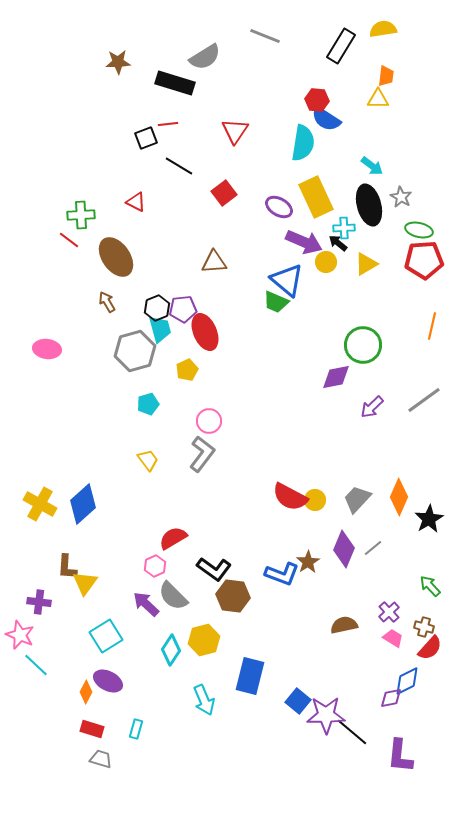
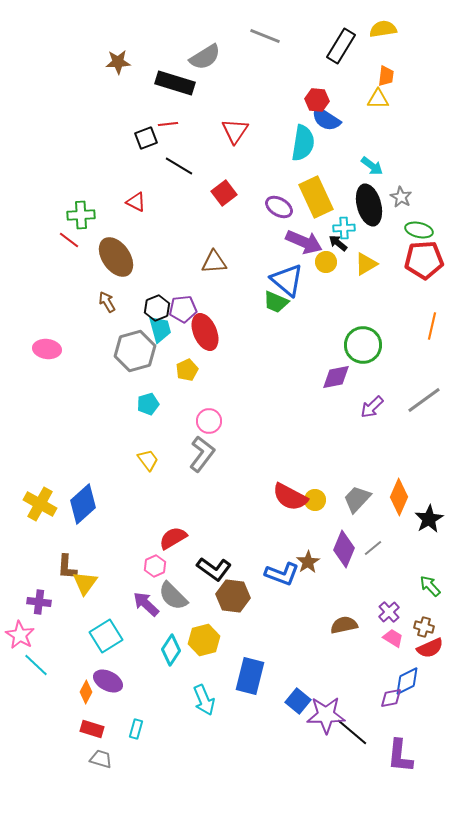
pink star at (20, 635): rotated 8 degrees clockwise
red semicircle at (430, 648): rotated 24 degrees clockwise
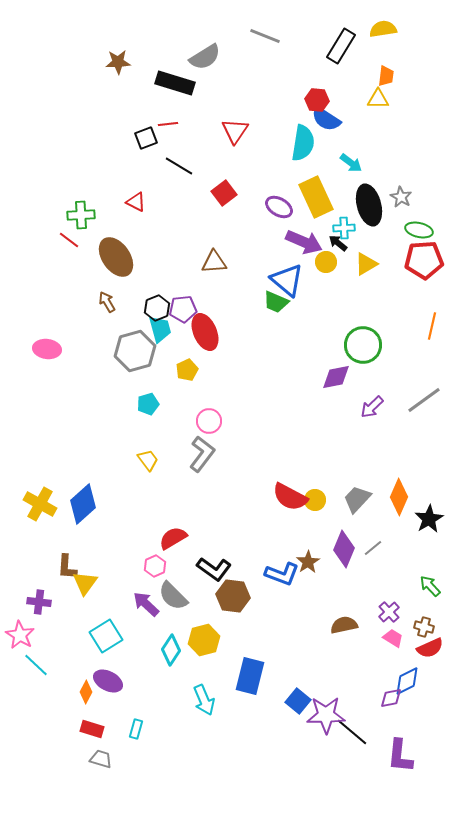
cyan arrow at (372, 166): moved 21 px left, 3 px up
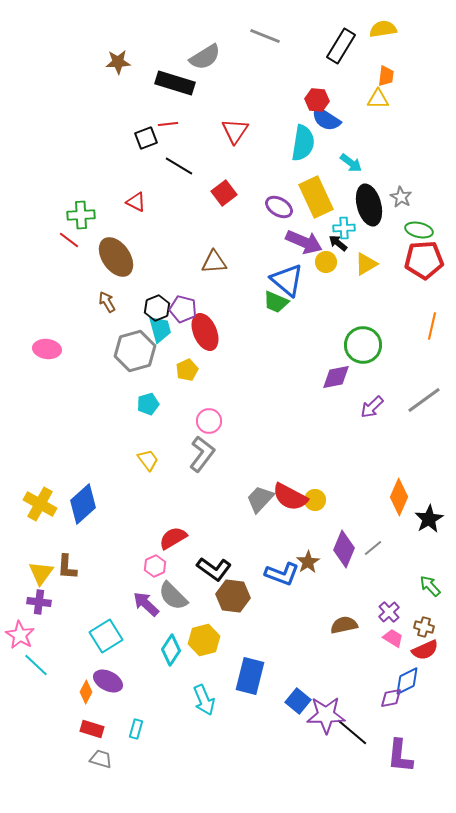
purple pentagon at (183, 309): rotated 20 degrees clockwise
gray trapezoid at (357, 499): moved 97 px left
yellow triangle at (85, 583): moved 44 px left, 10 px up
red semicircle at (430, 648): moved 5 px left, 2 px down
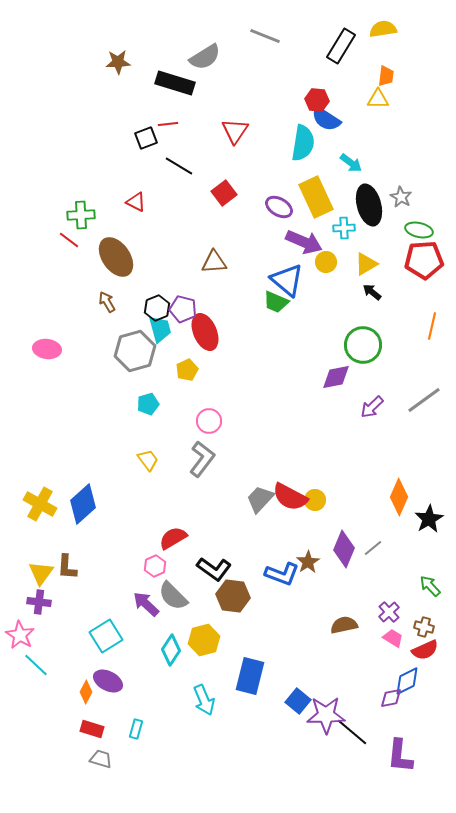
black arrow at (338, 243): moved 34 px right, 49 px down
gray L-shape at (202, 454): moved 5 px down
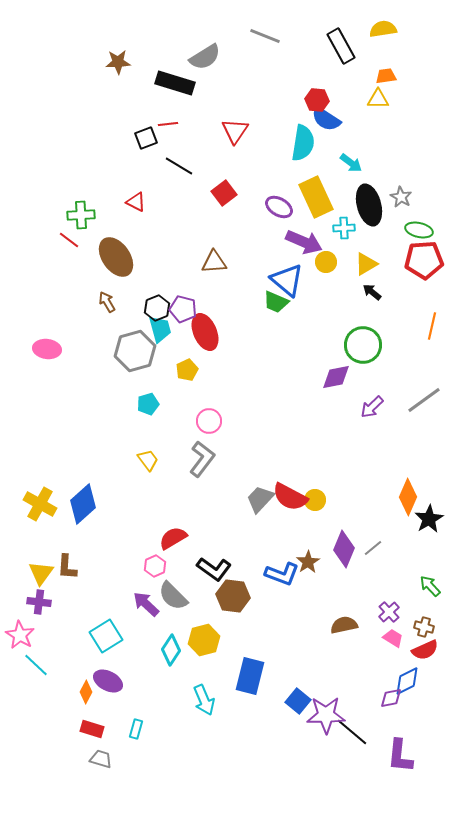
black rectangle at (341, 46): rotated 60 degrees counterclockwise
orange trapezoid at (386, 76): rotated 105 degrees counterclockwise
orange diamond at (399, 497): moved 9 px right
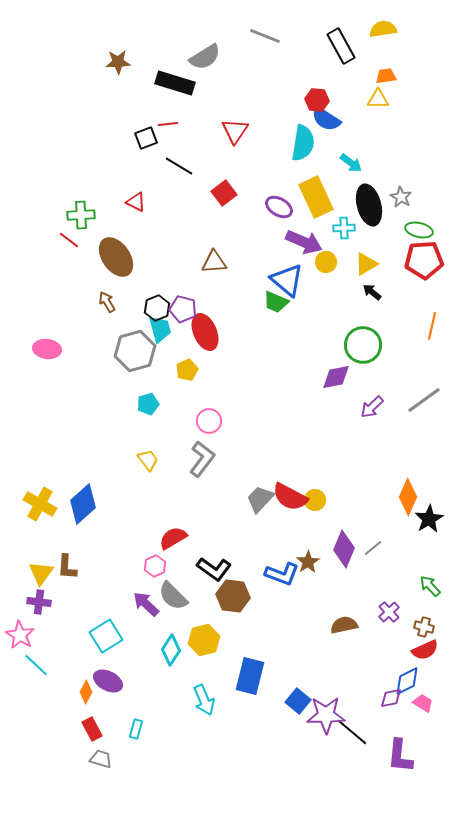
pink trapezoid at (393, 638): moved 30 px right, 65 px down
red rectangle at (92, 729): rotated 45 degrees clockwise
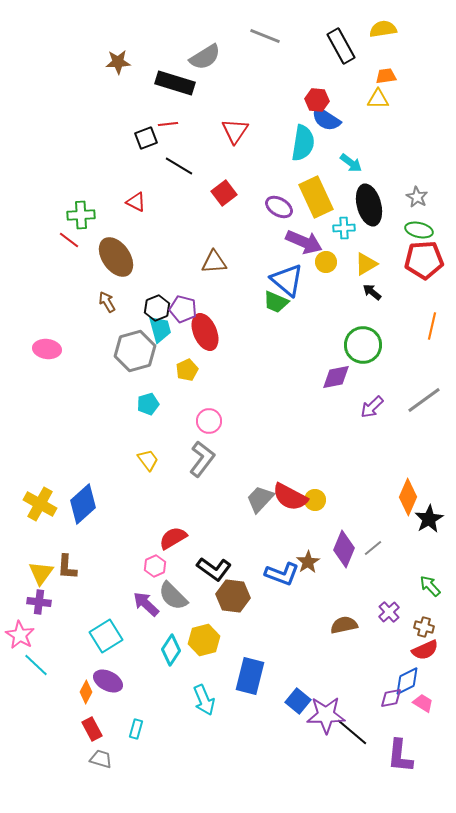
gray star at (401, 197): moved 16 px right
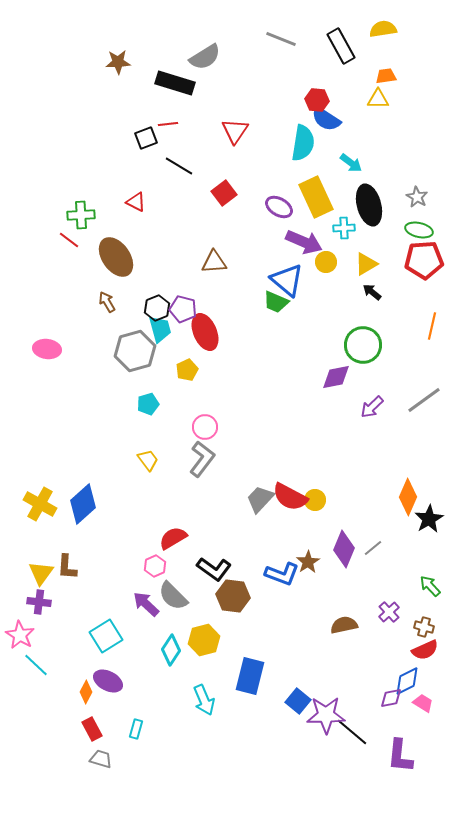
gray line at (265, 36): moved 16 px right, 3 px down
pink circle at (209, 421): moved 4 px left, 6 px down
